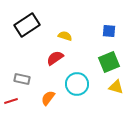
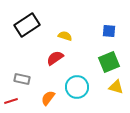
cyan circle: moved 3 px down
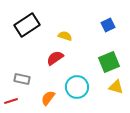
blue square: moved 1 px left, 6 px up; rotated 32 degrees counterclockwise
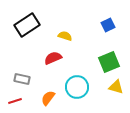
red semicircle: moved 2 px left; rotated 12 degrees clockwise
red line: moved 4 px right
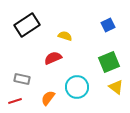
yellow triangle: rotated 21 degrees clockwise
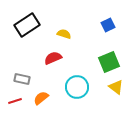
yellow semicircle: moved 1 px left, 2 px up
orange semicircle: moved 7 px left; rotated 14 degrees clockwise
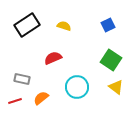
yellow semicircle: moved 8 px up
green square: moved 2 px right, 2 px up; rotated 35 degrees counterclockwise
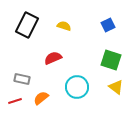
black rectangle: rotated 30 degrees counterclockwise
green square: rotated 15 degrees counterclockwise
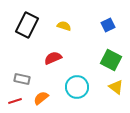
green square: rotated 10 degrees clockwise
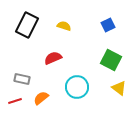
yellow triangle: moved 3 px right, 1 px down
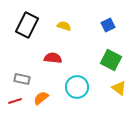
red semicircle: rotated 30 degrees clockwise
